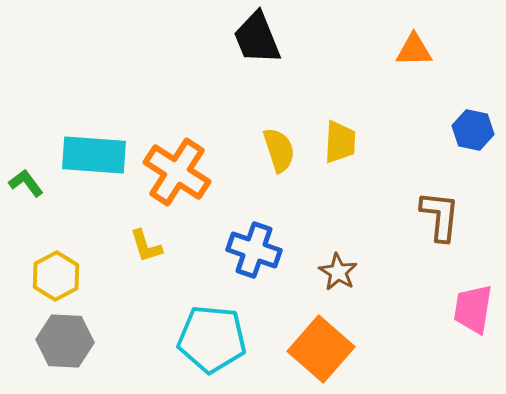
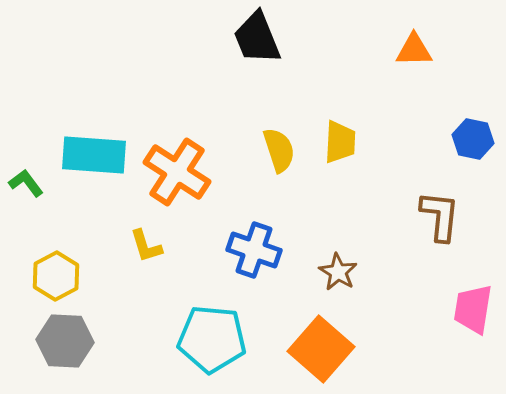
blue hexagon: moved 9 px down
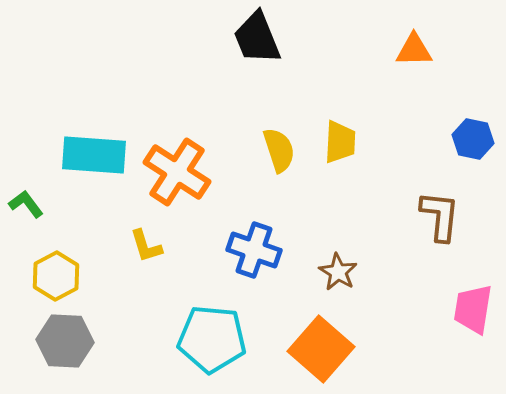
green L-shape: moved 21 px down
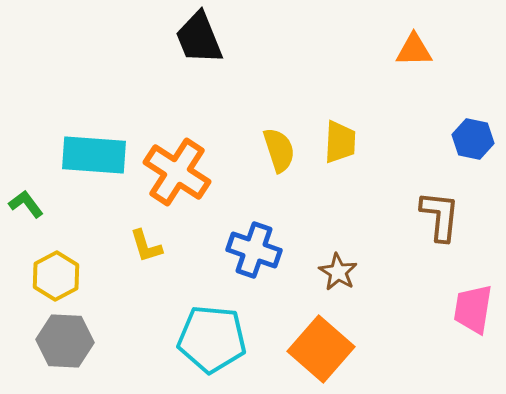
black trapezoid: moved 58 px left
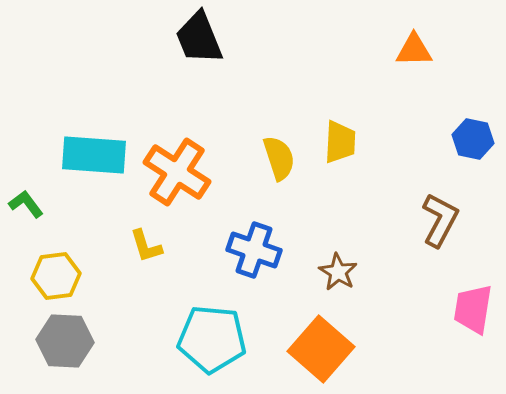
yellow semicircle: moved 8 px down
brown L-shape: moved 4 px down; rotated 22 degrees clockwise
yellow hexagon: rotated 21 degrees clockwise
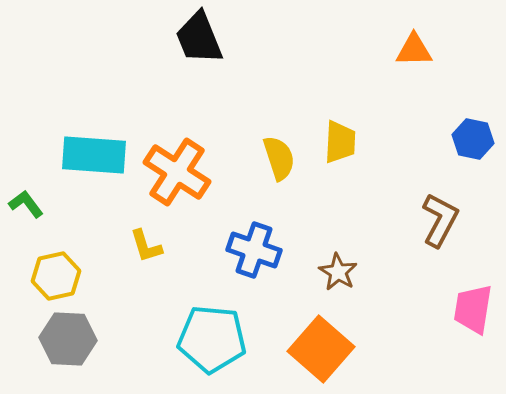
yellow hexagon: rotated 6 degrees counterclockwise
gray hexagon: moved 3 px right, 2 px up
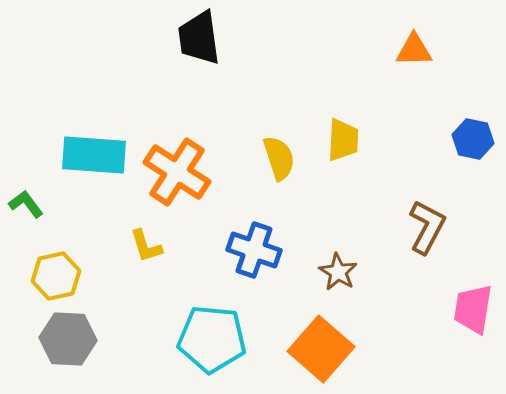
black trapezoid: rotated 14 degrees clockwise
yellow trapezoid: moved 3 px right, 2 px up
brown L-shape: moved 13 px left, 7 px down
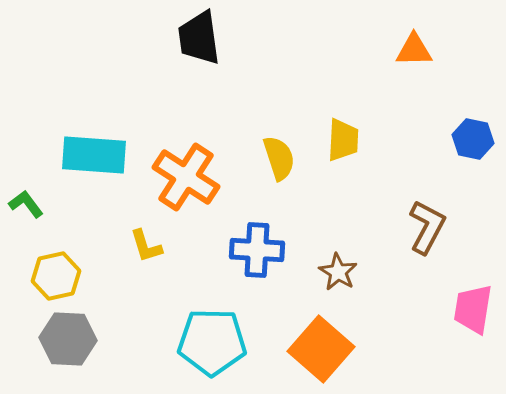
orange cross: moved 9 px right, 5 px down
blue cross: moved 3 px right; rotated 16 degrees counterclockwise
cyan pentagon: moved 3 px down; rotated 4 degrees counterclockwise
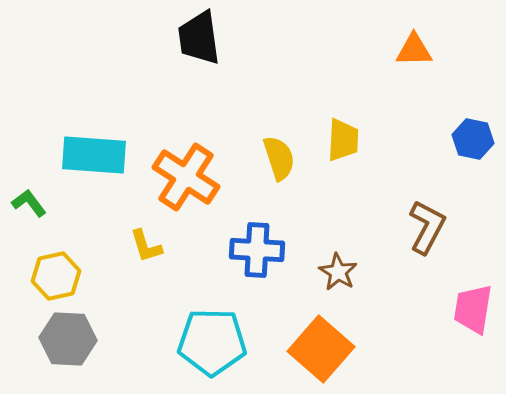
green L-shape: moved 3 px right, 1 px up
